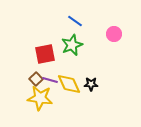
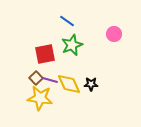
blue line: moved 8 px left
brown square: moved 1 px up
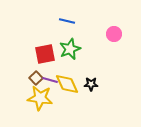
blue line: rotated 21 degrees counterclockwise
green star: moved 2 px left, 4 px down
yellow diamond: moved 2 px left
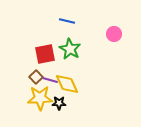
green star: rotated 20 degrees counterclockwise
brown square: moved 1 px up
black star: moved 32 px left, 19 px down
yellow star: rotated 10 degrees counterclockwise
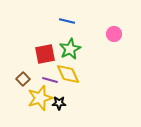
green star: rotated 15 degrees clockwise
brown square: moved 13 px left, 2 px down
yellow diamond: moved 1 px right, 10 px up
yellow star: rotated 15 degrees counterclockwise
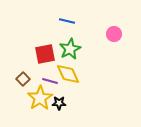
purple line: moved 1 px down
yellow star: rotated 15 degrees counterclockwise
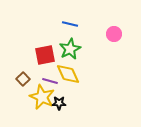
blue line: moved 3 px right, 3 px down
red square: moved 1 px down
yellow star: moved 2 px right, 1 px up; rotated 15 degrees counterclockwise
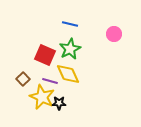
red square: rotated 35 degrees clockwise
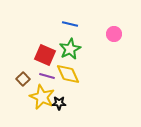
purple line: moved 3 px left, 5 px up
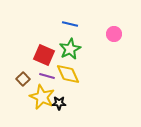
red square: moved 1 px left
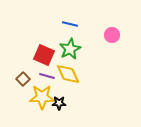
pink circle: moved 2 px left, 1 px down
yellow star: rotated 25 degrees counterclockwise
